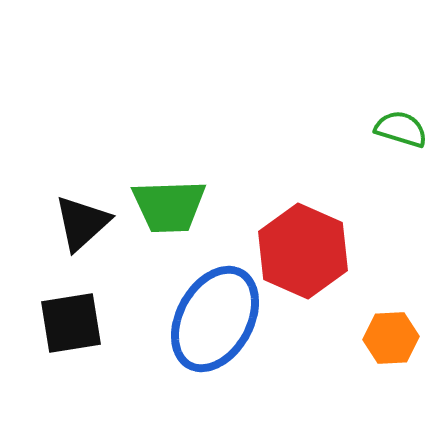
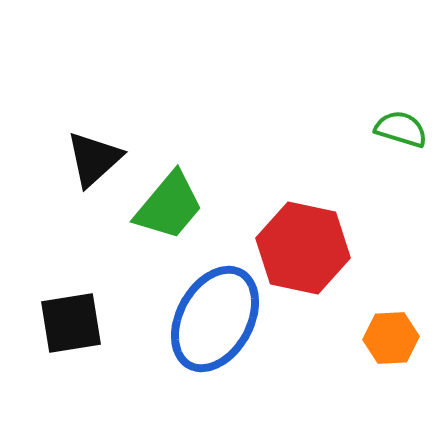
green trapezoid: rotated 48 degrees counterclockwise
black triangle: moved 12 px right, 64 px up
red hexagon: moved 3 px up; rotated 12 degrees counterclockwise
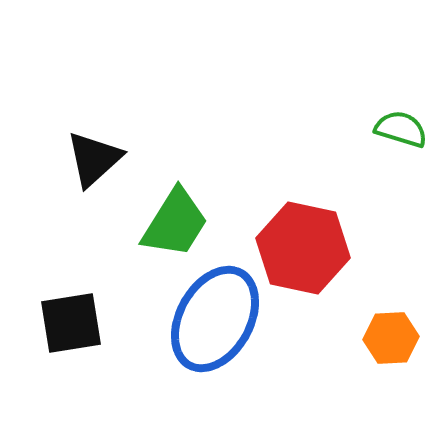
green trapezoid: moved 6 px right, 17 px down; rotated 8 degrees counterclockwise
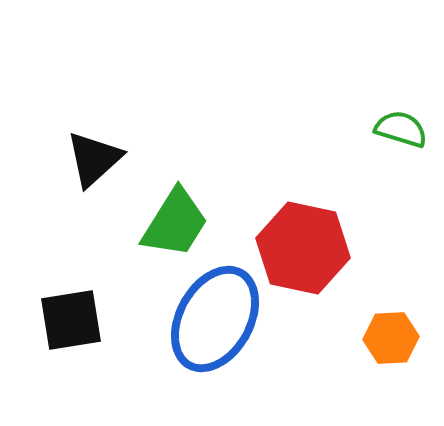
black square: moved 3 px up
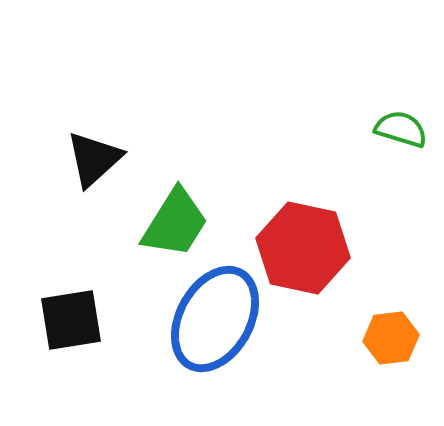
orange hexagon: rotated 4 degrees counterclockwise
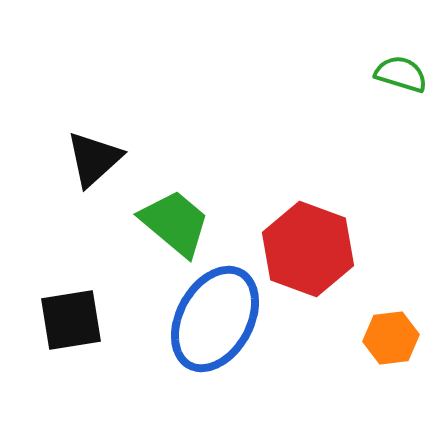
green semicircle: moved 55 px up
green trapezoid: rotated 82 degrees counterclockwise
red hexagon: moved 5 px right, 1 px down; rotated 8 degrees clockwise
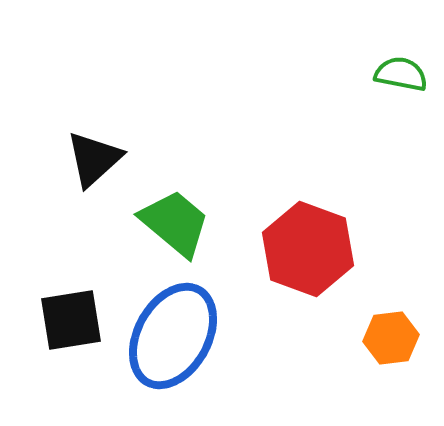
green semicircle: rotated 6 degrees counterclockwise
blue ellipse: moved 42 px left, 17 px down
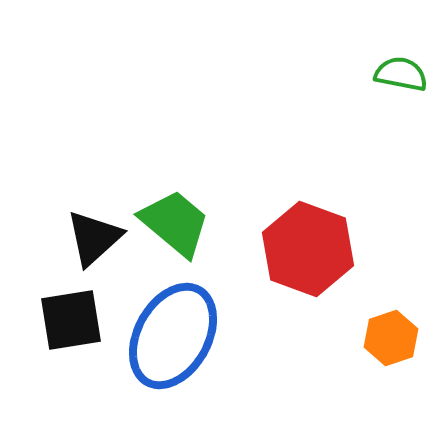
black triangle: moved 79 px down
orange hexagon: rotated 12 degrees counterclockwise
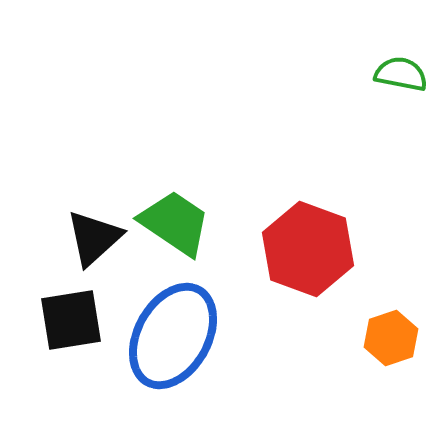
green trapezoid: rotated 6 degrees counterclockwise
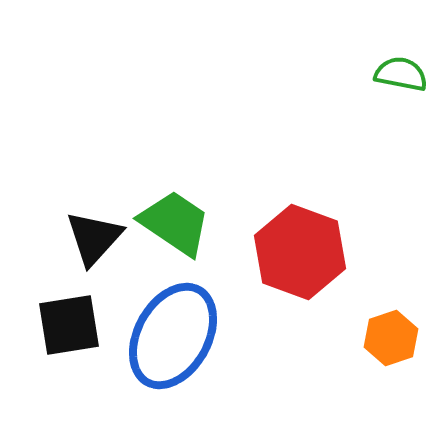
black triangle: rotated 6 degrees counterclockwise
red hexagon: moved 8 px left, 3 px down
black square: moved 2 px left, 5 px down
